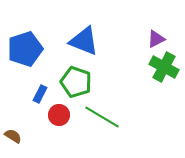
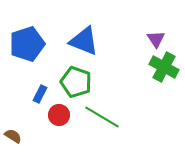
purple triangle: rotated 36 degrees counterclockwise
blue pentagon: moved 2 px right, 5 px up
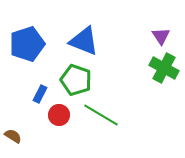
purple triangle: moved 5 px right, 3 px up
green cross: moved 1 px down
green pentagon: moved 2 px up
green line: moved 1 px left, 2 px up
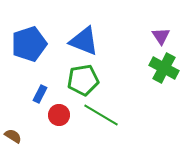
blue pentagon: moved 2 px right
green pentagon: moved 7 px right; rotated 28 degrees counterclockwise
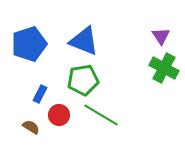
brown semicircle: moved 18 px right, 9 px up
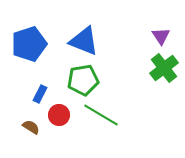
green cross: rotated 24 degrees clockwise
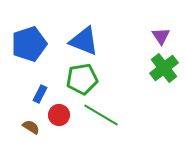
green pentagon: moved 1 px left, 1 px up
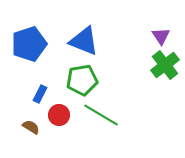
green cross: moved 1 px right, 3 px up
green pentagon: moved 1 px down
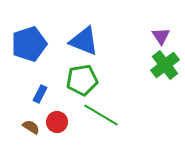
red circle: moved 2 px left, 7 px down
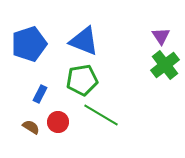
red circle: moved 1 px right
